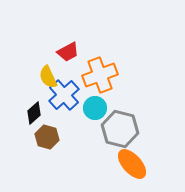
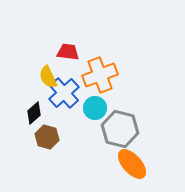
red trapezoid: rotated 145 degrees counterclockwise
blue cross: moved 2 px up
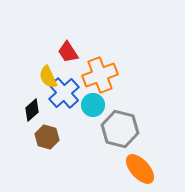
red trapezoid: rotated 130 degrees counterclockwise
cyan circle: moved 2 px left, 3 px up
black diamond: moved 2 px left, 3 px up
orange ellipse: moved 8 px right, 5 px down
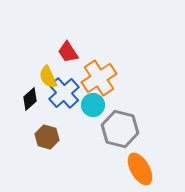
orange cross: moved 1 px left, 3 px down; rotated 12 degrees counterclockwise
black diamond: moved 2 px left, 11 px up
orange ellipse: rotated 12 degrees clockwise
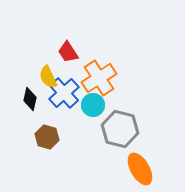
black diamond: rotated 35 degrees counterclockwise
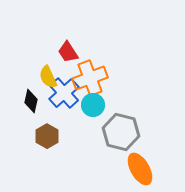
orange cross: moved 9 px left; rotated 12 degrees clockwise
black diamond: moved 1 px right, 2 px down
gray hexagon: moved 1 px right, 3 px down
brown hexagon: moved 1 px up; rotated 15 degrees clockwise
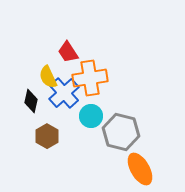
orange cross: rotated 12 degrees clockwise
cyan circle: moved 2 px left, 11 px down
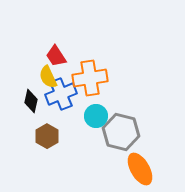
red trapezoid: moved 12 px left, 4 px down
blue cross: moved 3 px left, 1 px down; rotated 20 degrees clockwise
cyan circle: moved 5 px right
